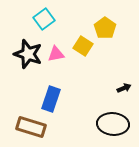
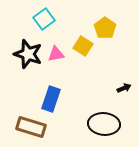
black ellipse: moved 9 px left
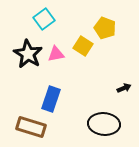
yellow pentagon: rotated 15 degrees counterclockwise
black star: rotated 12 degrees clockwise
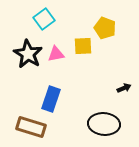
yellow square: rotated 36 degrees counterclockwise
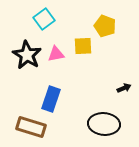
yellow pentagon: moved 2 px up
black star: moved 1 px left, 1 px down
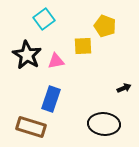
pink triangle: moved 7 px down
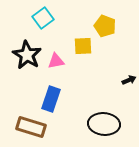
cyan square: moved 1 px left, 1 px up
black arrow: moved 5 px right, 8 px up
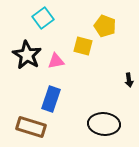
yellow square: rotated 18 degrees clockwise
black arrow: rotated 104 degrees clockwise
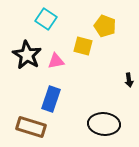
cyan square: moved 3 px right, 1 px down; rotated 20 degrees counterclockwise
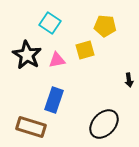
cyan square: moved 4 px right, 4 px down
yellow pentagon: rotated 15 degrees counterclockwise
yellow square: moved 2 px right, 4 px down; rotated 30 degrees counterclockwise
pink triangle: moved 1 px right, 1 px up
blue rectangle: moved 3 px right, 1 px down
black ellipse: rotated 52 degrees counterclockwise
